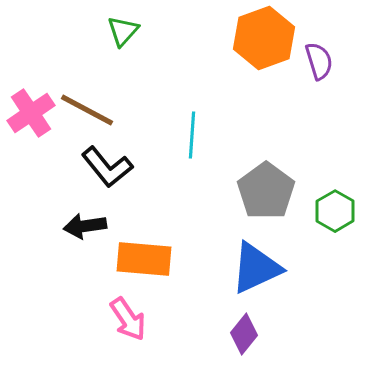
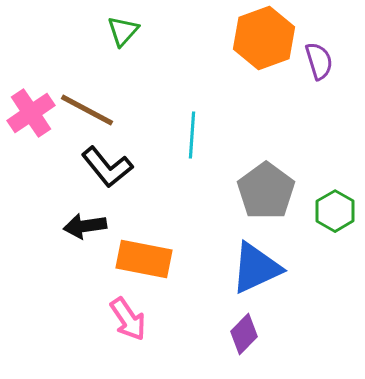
orange rectangle: rotated 6 degrees clockwise
purple diamond: rotated 6 degrees clockwise
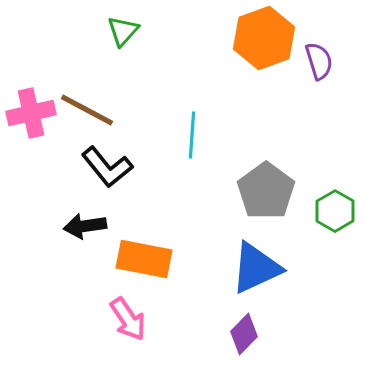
pink cross: rotated 21 degrees clockwise
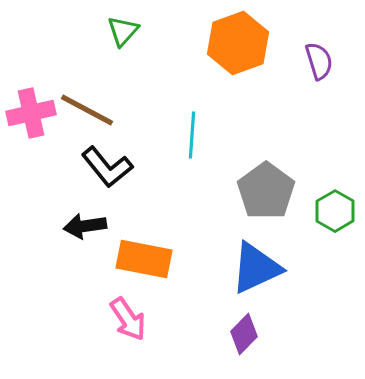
orange hexagon: moved 26 px left, 5 px down
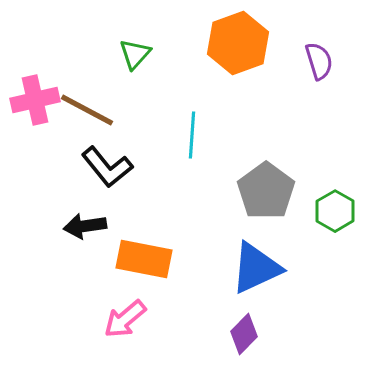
green triangle: moved 12 px right, 23 px down
pink cross: moved 4 px right, 13 px up
pink arrow: moved 3 px left; rotated 84 degrees clockwise
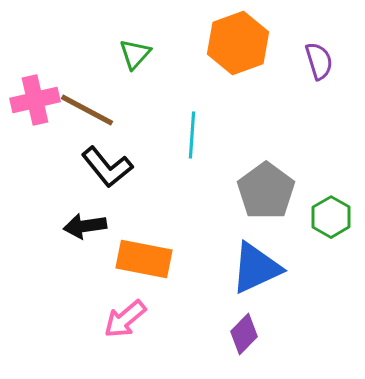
green hexagon: moved 4 px left, 6 px down
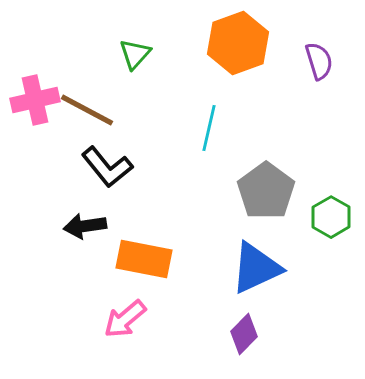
cyan line: moved 17 px right, 7 px up; rotated 9 degrees clockwise
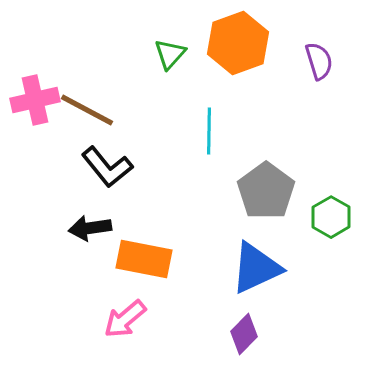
green triangle: moved 35 px right
cyan line: moved 3 px down; rotated 12 degrees counterclockwise
black arrow: moved 5 px right, 2 px down
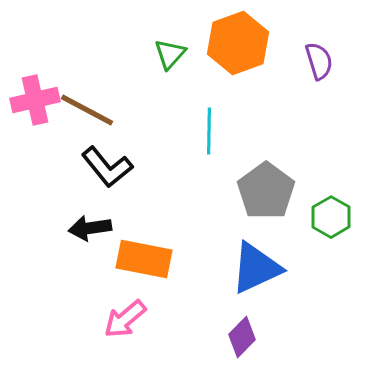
purple diamond: moved 2 px left, 3 px down
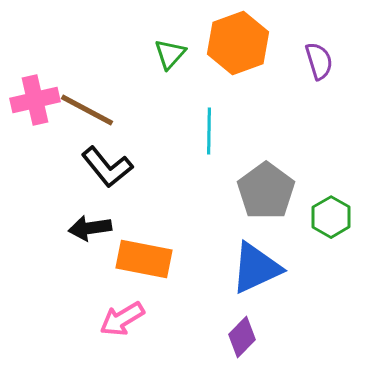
pink arrow: moved 3 px left; rotated 9 degrees clockwise
